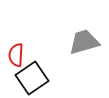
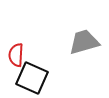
black square: rotated 32 degrees counterclockwise
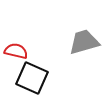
red semicircle: moved 4 px up; rotated 100 degrees clockwise
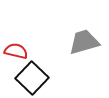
black square: rotated 20 degrees clockwise
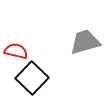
gray trapezoid: moved 1 px right
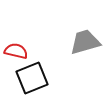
black square: rotated 24 degrees clockwise
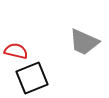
gray trapezoid: moved 1 px left; rotated 140 degrees counterclockwise
